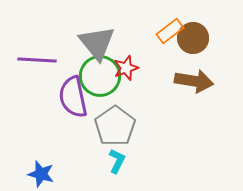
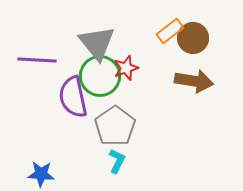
blue star: rotated 12 degrees counterclockwise
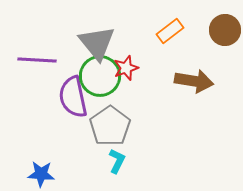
brown circle: moved 32 px right, 8 px up
gray pentagon: moved 5 px left
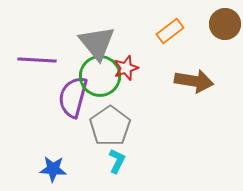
brown circle: moved 6 px up
purple semicircle: rotated 27 degrees clockwise
blue star: moved 12 px right, 5 px up
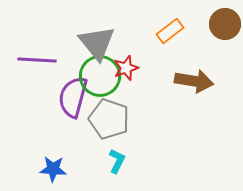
gray pentagon: moved 1 px left, 7 px up; rotated 18 degrees counterclockwise
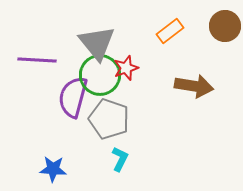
brown circle: moved 2 px down
green circle: moved 1 px up
brown arrow: moved 5 px down
cyan L-shape: moved 3 px right, 2 px up
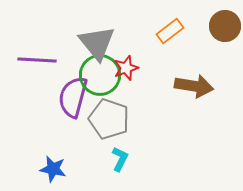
blue star: rotated 8 degrees clockwise
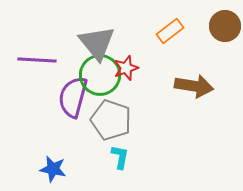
gray pentagon: moved 2 px right, 1 px down
cyan L-shape: moved 2 px up; rotated 15 degrees counterclockwise
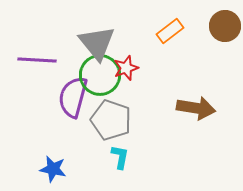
brown arrow: moved 2 px right, 22 px down
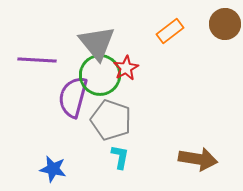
brown circle: moved 2 px up
red star: rotated 10 degrees counterclockwise
brown arrow: moved 2 px right, 51 px down
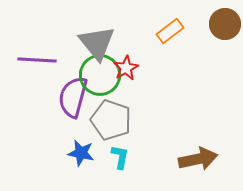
brown arrow: rotated 21 degrees counterclockwise
blue star: moved 28 px right, 16 px up
